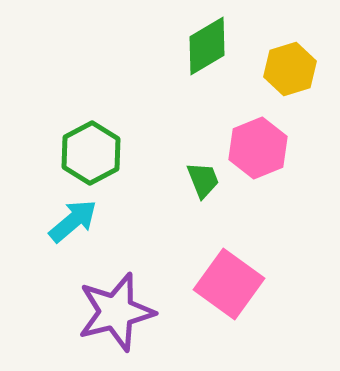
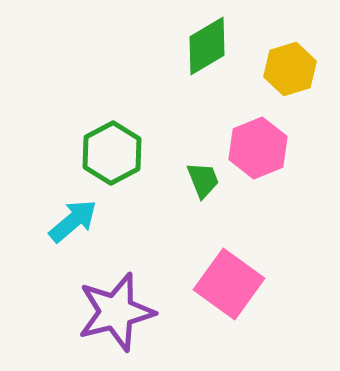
green hexagon: moved 21 px right
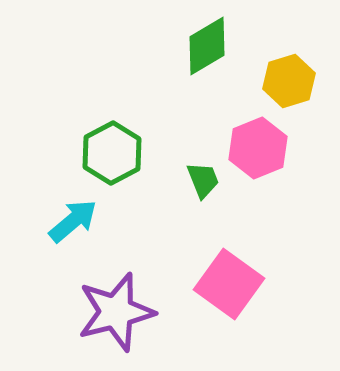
yellow hexagon: moved 1 px left, 12 px down
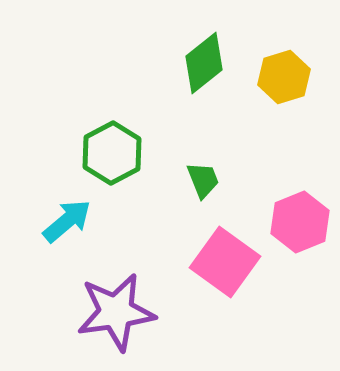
green diamond: moved 3 px left, 17 px down; rotated 8 degrees counterclockwise
yellow hexagon: moved 5 px left, 4 px up
pink hexagon: moved 42 px right, 74 px down
cyan arrow: moved 6 px left
pink square: moved 4 px left, 22 px up
purple star: rotated 6 degrees clockwise
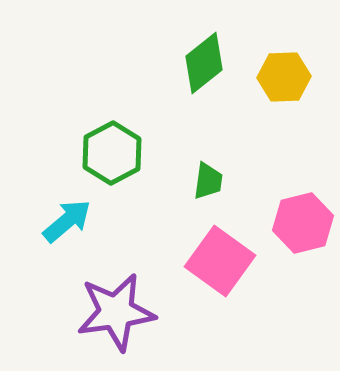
yellow hexagon: rotated 15 degrees clockwise
green trapezoid: moved 5 px right, 1 px down; rotated 30 degrees clockwise
pink hexagon: moved 3 px right, 1 px down; rotated 8 degrees clockwise
pink square: moved 5 px left, 1 px up
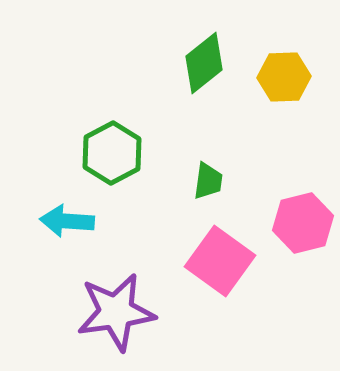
cyan arrow: rotated 136 degrees counterclockwise
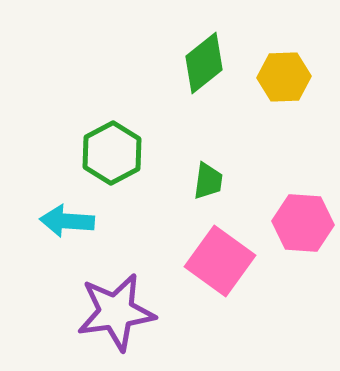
pink hexagon: rotated 18 degrees clockwise
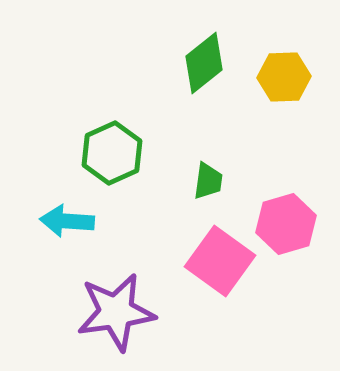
green hexagon: rotated 4 degrees clockwise
pink hexagon: moved 17 px left, 1 px down; rotated 20 degrees counterclockwise
